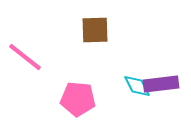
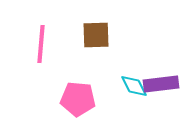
brown square: moved 1 px right, 5 px down
pink line: moved 16 px right, 13 px up; rotated 57 degrees clockwise
cyan diamond: moved 3 px left
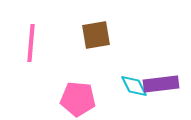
brown square: rotated 8 degrees counterclockwise
pink line: moved 10 px left, 1 px up
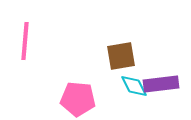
brown square: moved 25 px right, 21 px down
pink line: moved 6 px left, 2 px up
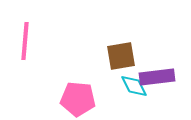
purple rectangle: moved 4 px left, 7 px up
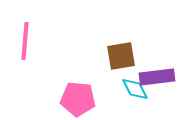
cyan diamond: moved 1 px right, 3 px down
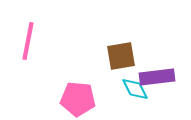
pink line: moved 3 px right; rotated 6 degrees clockwise
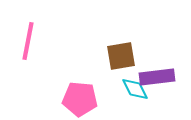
pink pentagon: moved 2 px right
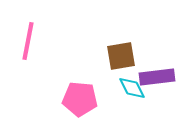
cyan diamond: moved 3 px left, 1 px up
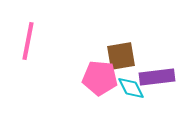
cyan diamond: moved 1 px left
pink pentagon: moved 20 px right, 21 px up
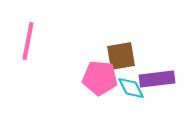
purple rectangle: moved 2 px down
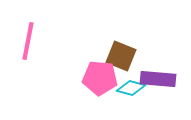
brown square: rotated 32 degrees clockwise
purple rectangle: moved 1 px right; rotated 12 degrees clockwise
cyan diamond: rotated 48 degrees counterclockwise
